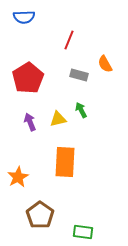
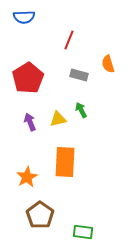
orange semicircle: moved 3 px right; rotated 12 degrees clockwise
orange star: moved 9 px right
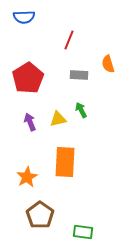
gray rectangle: rotated 12 degrees counterclockwise
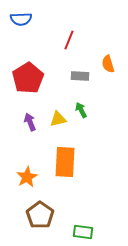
blue semicircle: moved 3 px left, 2 px down
gray rectangle: moved 1 px right, 1 px down
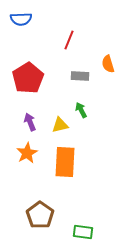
yellow triangle: moved 2 px right, 6 px down
orange star: moved 24 px up
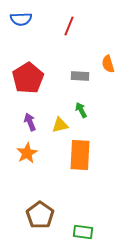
red line: moved 14 px up
orange rectangle: moved 15 px right, 7 px up
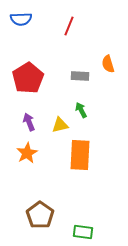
purple arrow: moved 1 px left
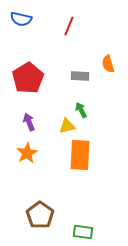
blue semicircle: rotated 15 degrees clockwise
yellow triangle: moved 7 px right, 1 px down
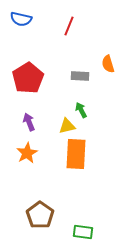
orange rectangle: moved 4 px left, 1 px up
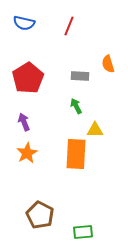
blue semicircle: moved 3 px right, 4 px down
green arrow: moved 5 px left, 4 px up
purple arrow: moved 5 px left
yellow triangle: moved 28 px right, 4 px down; rotated 12 degrees clockwise
brown pentagon: rotated 8 degrees counterclockwise
green rectangle: rotated 12 degrees counterclockwise
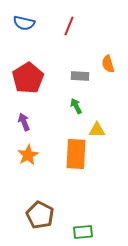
yellow triangle: moved 2 px right
orange star: moved 1 px right, 2 px down
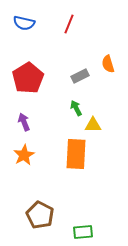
red line: moved 2 px up
gray rectangle: rotated 30 degrees counterclockwise
green arrow: moved 2 px down
yellow triangle: moved 4 px left, 5 px up
orange star: moved 4 px left
